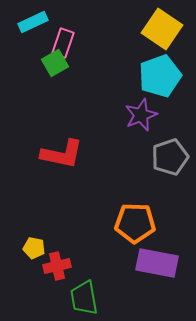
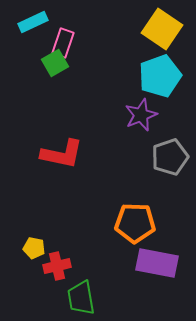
green trapezoid: moved 3 px left
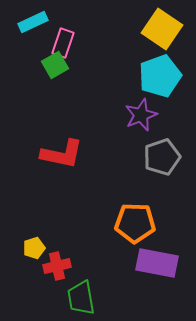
green square: moved 2 px down
gray pentagon: moved 8 px left
yellow pentagon: rotated 30 degrees counterclockwise
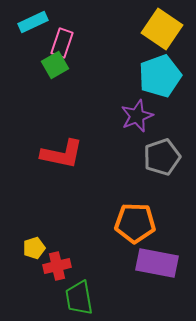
pink rectangle: moved 1 px left
purple star: moved 4 px left, 1 px down
green trapezoid: moved 2 px left
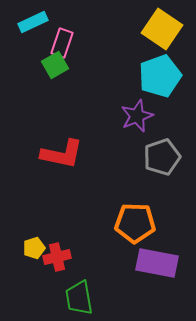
red cross: moved 9 px up
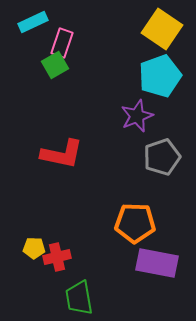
yellow pentagon: rotated 20 degrees clockwise
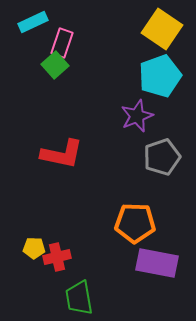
green square: rotated 12 degrees counterclockwise
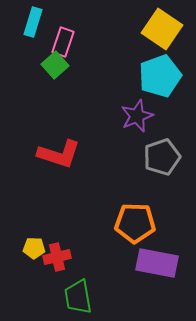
cyan rectangle: rotated 48 degrees counterclockwise
pink rectangle: moved 1 px right, 1 px up
red L-shape: moved 3 px left; rotated 6 degrees clockwise
green trapezoid: moved 1 px left, 1 px up
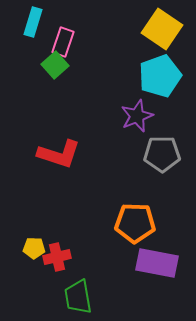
gray pentagon: moved 3 px up; rotated 18 degrees clockwise
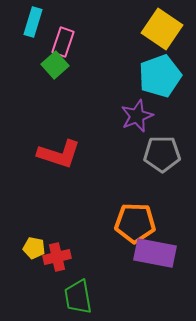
yellow pentagon: rotated 10 degrees clockwise
purple rectangle: moved 2 px left, 10 px up
